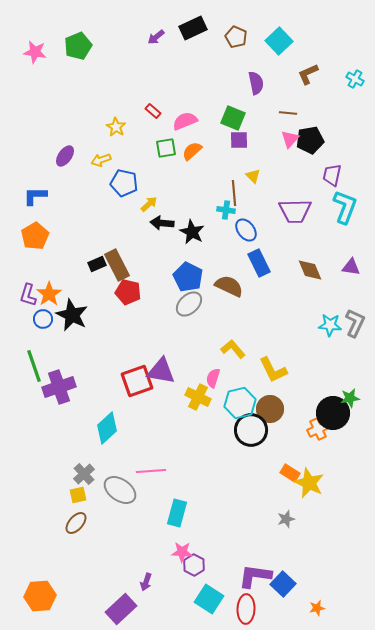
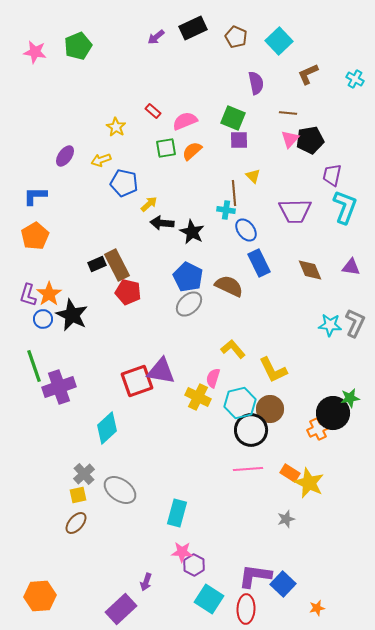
pink line at (151, 471): moved 97 px right, 2 px up
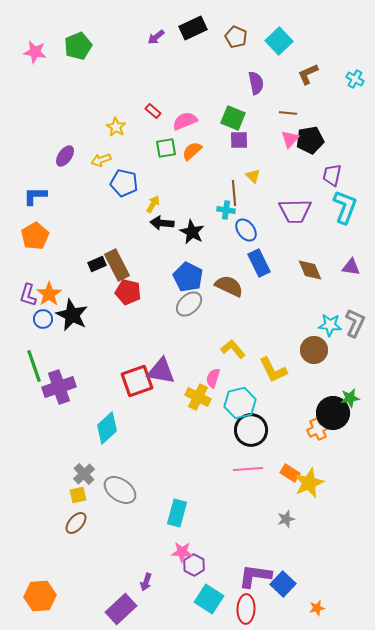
yellow arrow at (149, 204): moved 4 px right; rotated 18 degrees counterclockwise
brown circle at (270, 409): moved 44 px right, 59 px up
yellow star at (309, 483): rotated 24 degrees clockwise
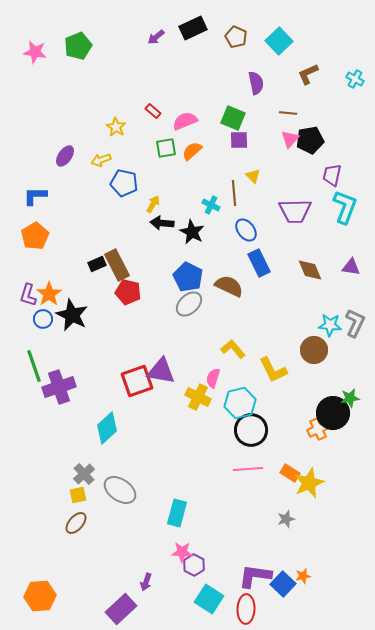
cyan cross at (226, 210): moved 15 px left, 5 px up; rotated 18 degrees clockwise
orange star at (317, 608): moved 14 px left, 32 px up
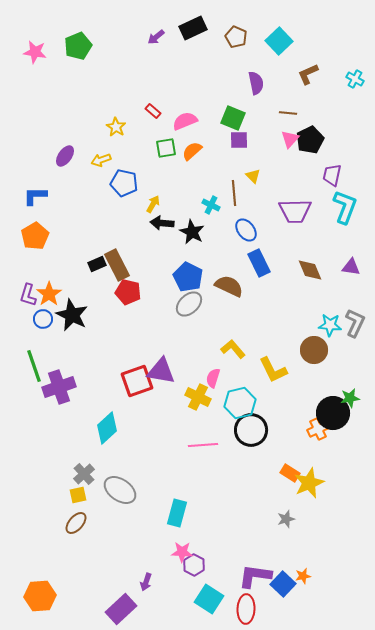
black pentagon at (310, 140): rotated 16 degrees counterclockwise
pink line at (248, 469): moved 45 px left, 24 px up
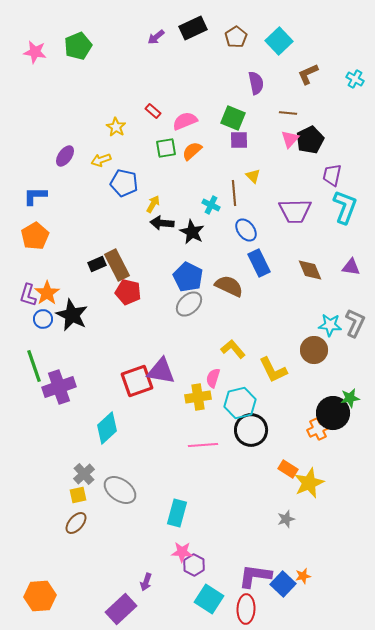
brown pentagon at (236, 37): rotated 15 degrees clockwise
orange star at (49, 294): moved 2 px left, 1 px up
yellow cross at (198, 397): rotated 35 degrees counterclockwise
orange rectangle at (290, 473): moved 2 px left, 4 px up
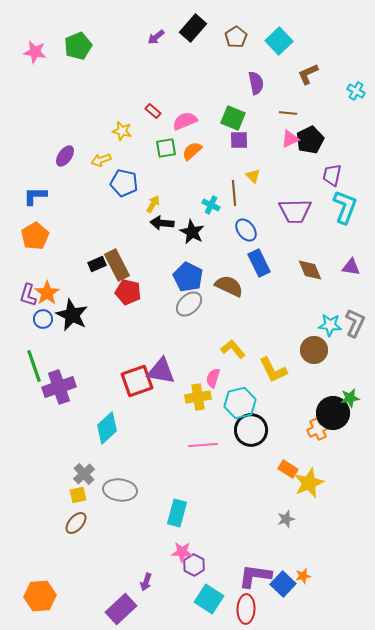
black rectangle at (193, 28): rotated 24 degrees counterclockwise
cyan cross at (355, 79): moved 1 px right, 12 px down
yellow star at (116, 127): moved 6 px right, 4 px down; rotated 18 degrees counterclockwise
pink triangle at (290, 139): rotated 24 degrees clockwise
gray ellipse at (120, 490): rotated 28 degrees counterclockwise
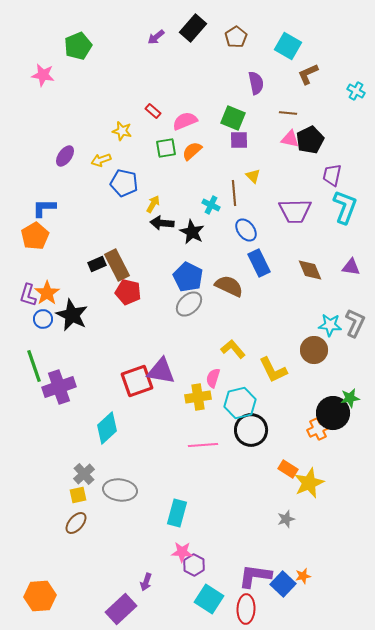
cyan square at (279, 41): moved 9 px right, 5 px down; rotated 16 degrees counterclockwise
pink star at (35, 52): moved 8 px right, 23 px down
pink triangle at (290, 139): rotated 36 degrees clockwise
blue L-shape at (35, 196): moved 9 px right, 12 px down
